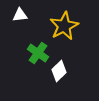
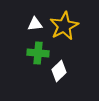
white triangle: moved 15 px right, 9 px down
green cross: rotated 30 degrees counterclockwise
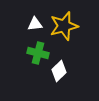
yellow star: rotated 12 degrees clockwise
green cross: rotated 10 degrees clockwise
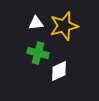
white triangle: moved 1 px right, 1 px up
white diamond: rotated 20 degrees clockwise
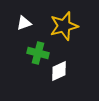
white triangle: moved 12 px left; rotated 14 degrees counterclockwise
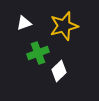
green cross: rotated 35 degrees counterclockwise
white diamond: rotated 20 degrees counterclockwise
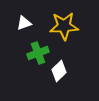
yellow star: rotated 12 degrees clockwise
